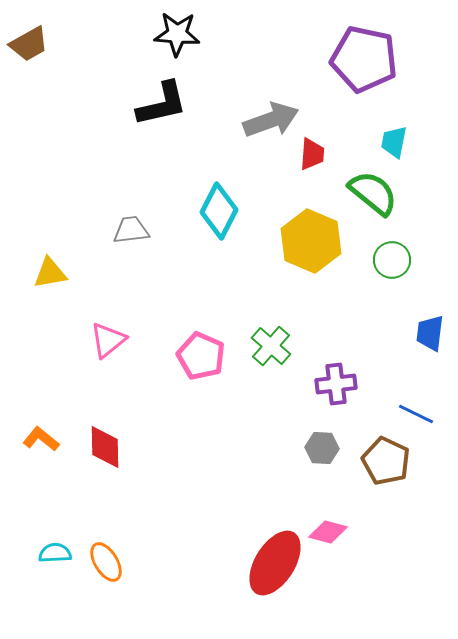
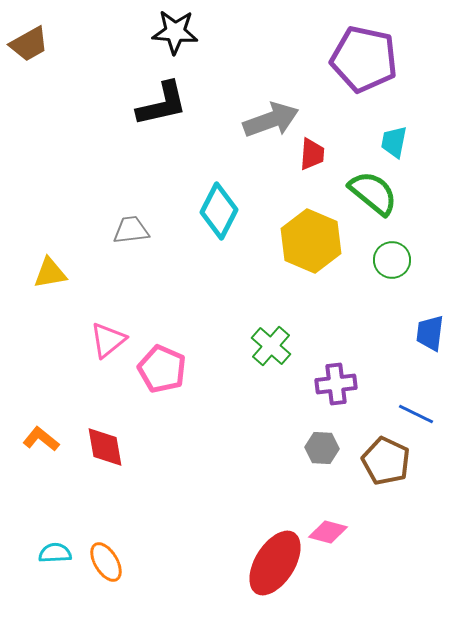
black star: moved 2 px left, 2 px up
pink pentagon: moved 39 px left, 13 px down
red diamond: rotated 9 degrees counterclockwise
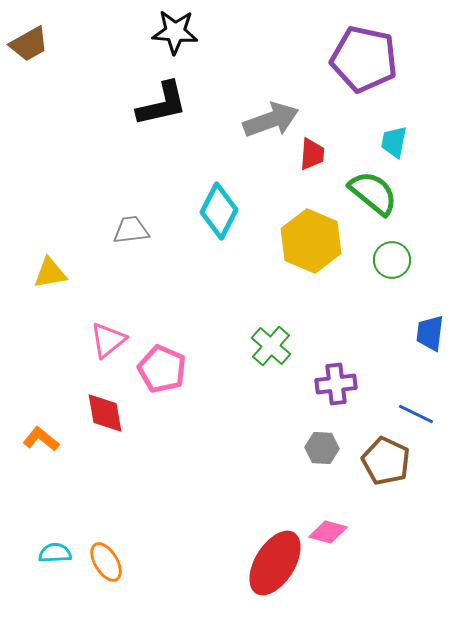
red diamond: moved 34 px up
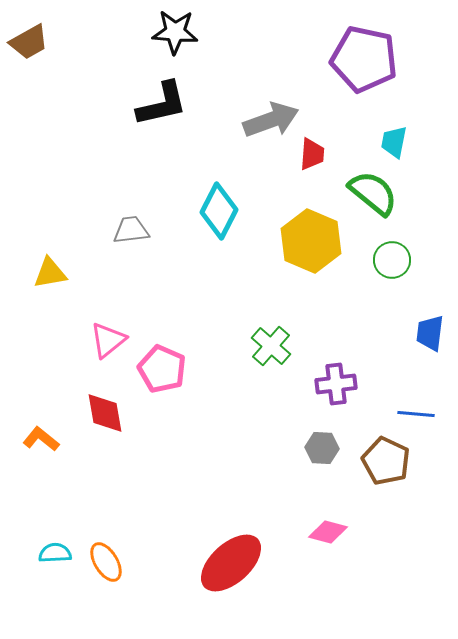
brown trapezoid: moved 2 px up
blue line: rotated 21 degrees counterclockwise
red ellipse: moved 44 px left; rotated 16 degrees clockwise
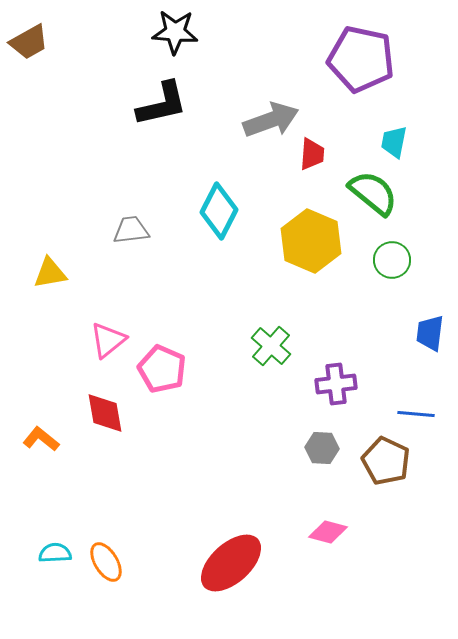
purple pentagon: moved 3 px left
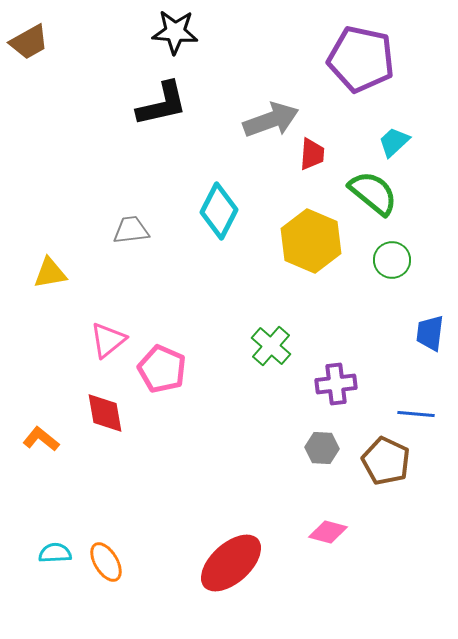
cyan trapezoid: rotated 36 degrees clockwise
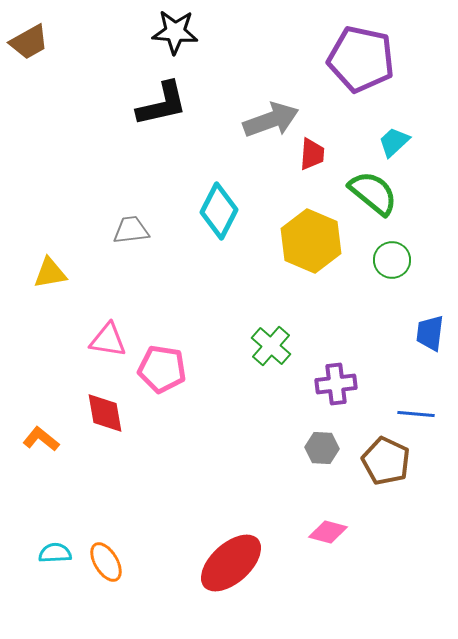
pink triangle: rotated 48 degrees clockwise
pink pentagon: rotated 15 degrees counterclockwise
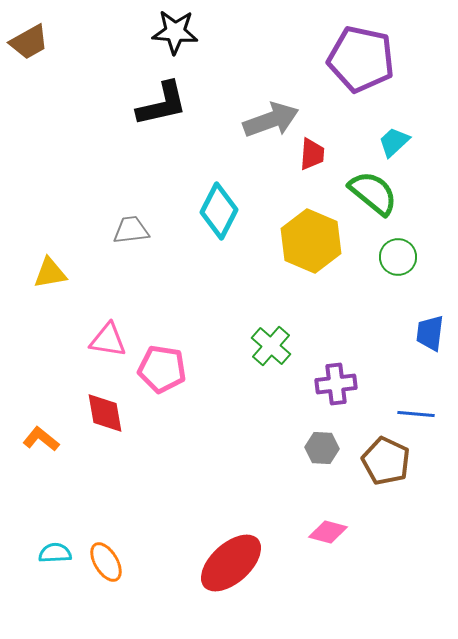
green circle: moved 6 px right, 3 px up
